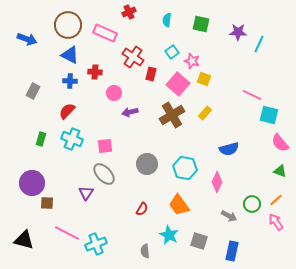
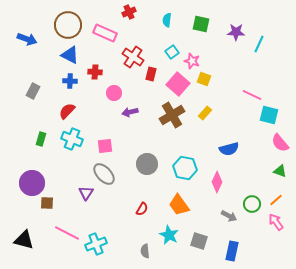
purple star at (238, 32): moved 2 px left
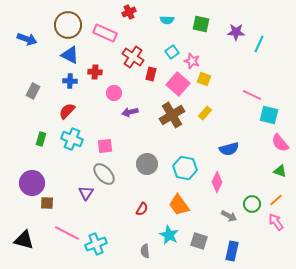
cyan semicircle at (167, 20): rotated 96 degrees counterclockwise
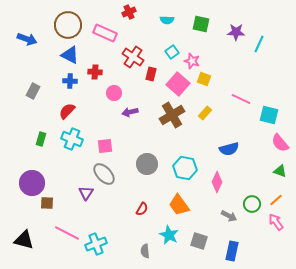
pink line at (252, 95): moved 11 px left, 4 px down
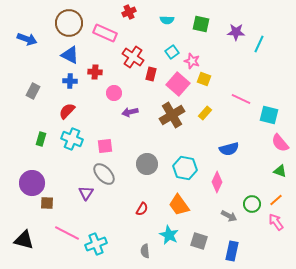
brown circle at (68, 25): moved 1 px right, 2 px up
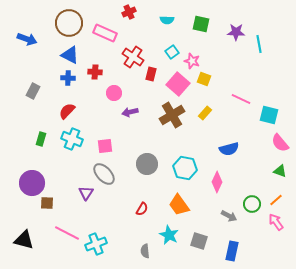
cyan line at (259, 44): rotated 36 degrees counterclockwise
blue cross at (70, 81): moved 2 px left, 3 px up
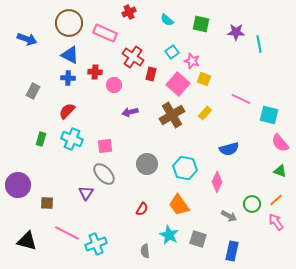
cyan semicircle at (167, 20): rotated 40 degrees clockwise
pink circle at (114, 93): moved 8 px up
purple circle at (32, 183): moved 14 px left, 2 px down
black triangle at (24, 240): moved 3 px right, 1 px down
gray square at (199, 241): moved 1 px left, 2 px up
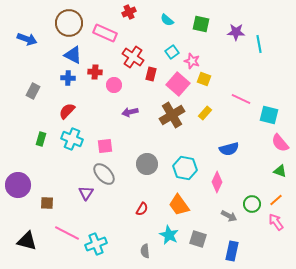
blue triangle at (70, 55): moved 3 px right
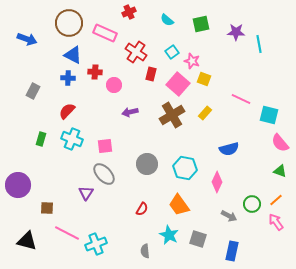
green square at (201, 24): rotated 24 degrees counterclockwise
red cross at (133, 57): moved 3 px right, 5 px up
brown square at (47, 203): moved 5 px down
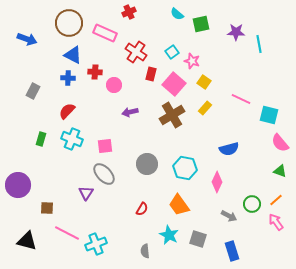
cyan semicircle at (167, 20): moved 10 px right, 6 px up
yellow square at (204, 79): moved 3 px down; rotated 16 degrees clockwise
pink square at (178, 84): moved 4 px left
yellow rectangle at (205, 113): moved 5 px up
blue rectangle at (232, 251): rotated 30 degrees counterclockwise
